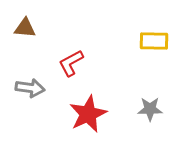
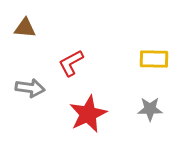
yellow rectangle: moved 18 px down
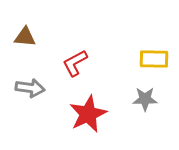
brown triangle: moved 9 px down
red L-shape: moved 4 px right
gray star: moved 5 px left, 10 px up
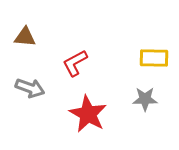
yellow rectangle: moved 1 px up
gray arrow: rotated 12 degrees clockwise
red star: rotated 18 degrees counterclockwise
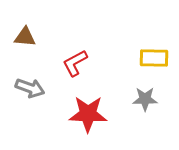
red star: rotated 27 degrees counterclockwise
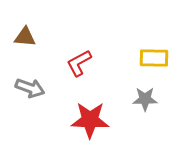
red L-shape: moved 4 px right
red star: moved 2 px right, 6 px down
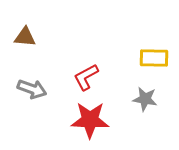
red L-shape: moved 7 px right, 14 px down
gray arrow: moved 2 px right, 1 px down
gray star: rotated 10 degrees clockwise
